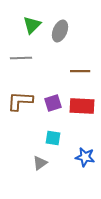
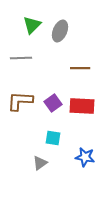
brown line: moved 3 px up
purple square: rotated 18 degrees counterclockwise
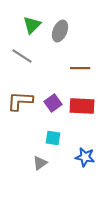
gray line: moved 1 px right, 2 px up; rotated 35 degrees clockwise
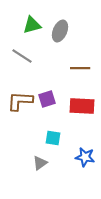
green triangle: rotated 30 degrees clockwise
purple square: moved 6 px left, 4 px up; rotated 18 degrees clockwise
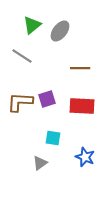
green triangle: rotated 24 degrees counterclockwise
gray ellipse: rotated 15 degrees clockwise
brown L-shape: moved 1 px down
blue star: rotated 12 degrees clockwise
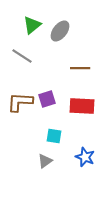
cyan square: moved 1 px right, 2 px up
gray triangle: moved 5 px right, 2 px up
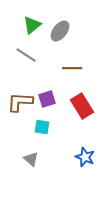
gray line: moved 4 px right, 1 px up
brown line: moved 8 px left
red rectangle: rotated 55 degrees clockwise
cyan square: moved 12 px left, 9 px up
gray triangle: moved 14 px left, 2 px up; rotated 42 degrees counterclockwise
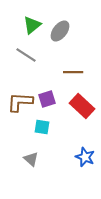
brown line: moved 1 px right, 4 px down
red rectangle: rotated 15 degrees counterclockwise
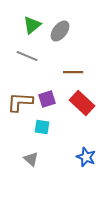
gray line: moved 1 px right, 1 px down; rotated 10 degrees counterclockwise
red rectangle: moved 3 px up
blue star: moved 1 px right
